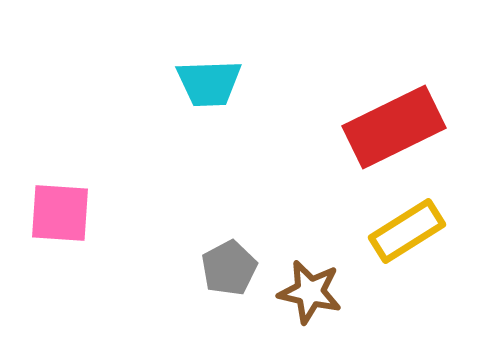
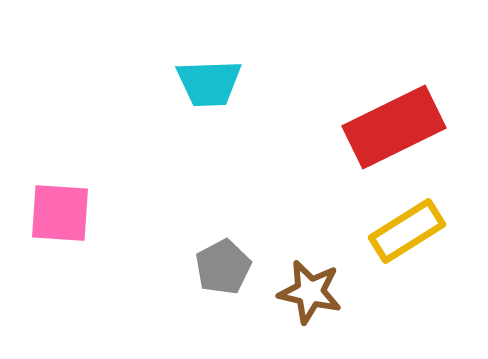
gray pentagon: moved 6 px left, 1 px up
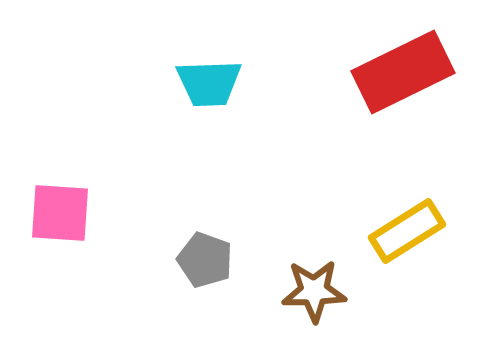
red rectangle: moved 9 px right, 55 px up
gray pentagon: moved 18 px left, 7 px up; rotated 24 degrees counterclockwise
brown star: moved 4 px right, 1 px up; rotated 14 degrees counterclockwise
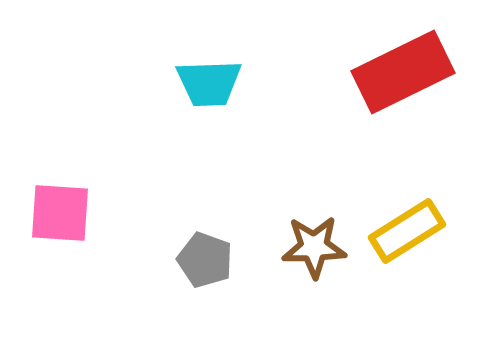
brown star: moved 44 px up
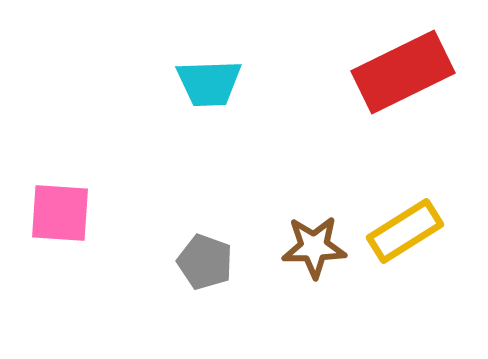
yellow rectangle: moved 2 px left
gray pentagon: moved 2 px down
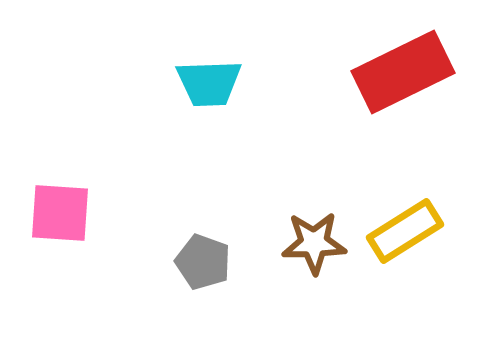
brown star: moved 4 px up
gray pentagon: moved 2 px left
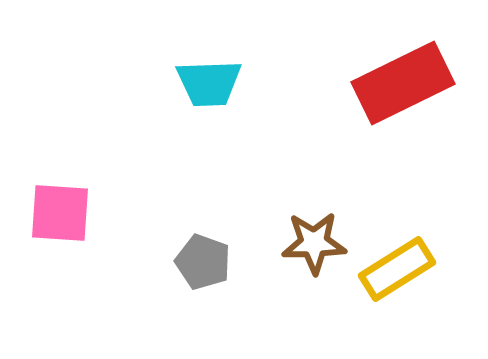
red rectangle: moved 11 px down
yellow rectangle: moved 8 px left, 38 px down
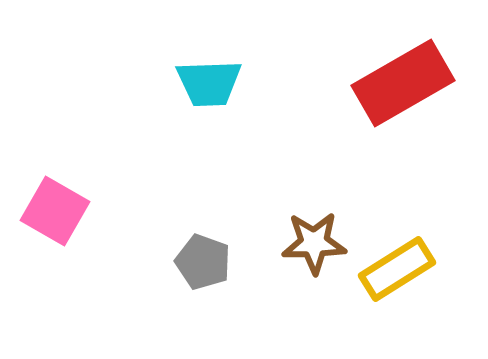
red rectangle: rotated 4 degrees counterclockwise
pink square: moved 5 px left, 2 px up; rotated 26 degrees clockwise
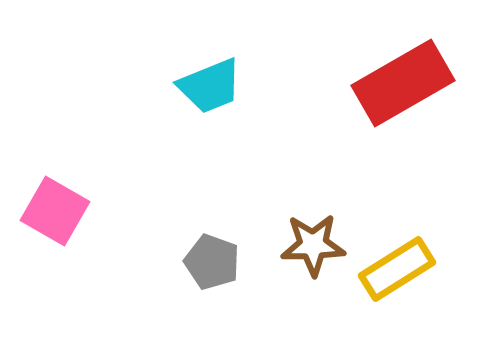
cyan trapezoid: moved 1 px right, 3 px down; rotated 20 degrees counterclockwise
brown star: moved 1 px left, 2 px down
gray pentagon: moved 9 px right
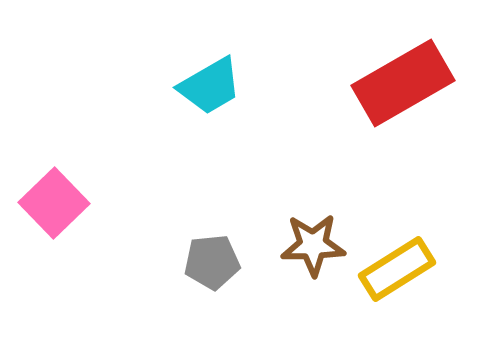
cyan trapezoid: rotated 8 degrees counterclockwise
pink square: moved 1 px left, 8 px up; rotated 16 degrees clockwise
gray pentagon: rotated 26 degrees counterclockwise
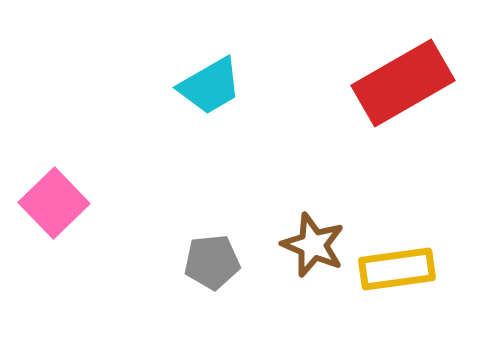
brown star: rotated 24 degrees clockwise
yellow rectangle: rotated 24 degrees clockwise
